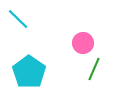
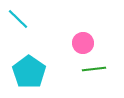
green line: rotated 60 degrees clockwise
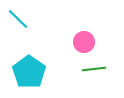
pink circle: moved 1 px right, 1 px up
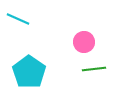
cyan line: rotated 20 degrees counterclockwise
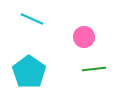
cyan line: moved 14 px right
pink circle: moved 5 px up
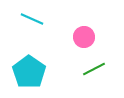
green line: rotated 20 degrees counterclockwise
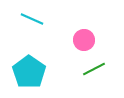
pink circle: moved 3 px down
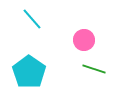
cyan line: rotated 25 degrees clockwise
green line: rotated 45 degrees clockwise
